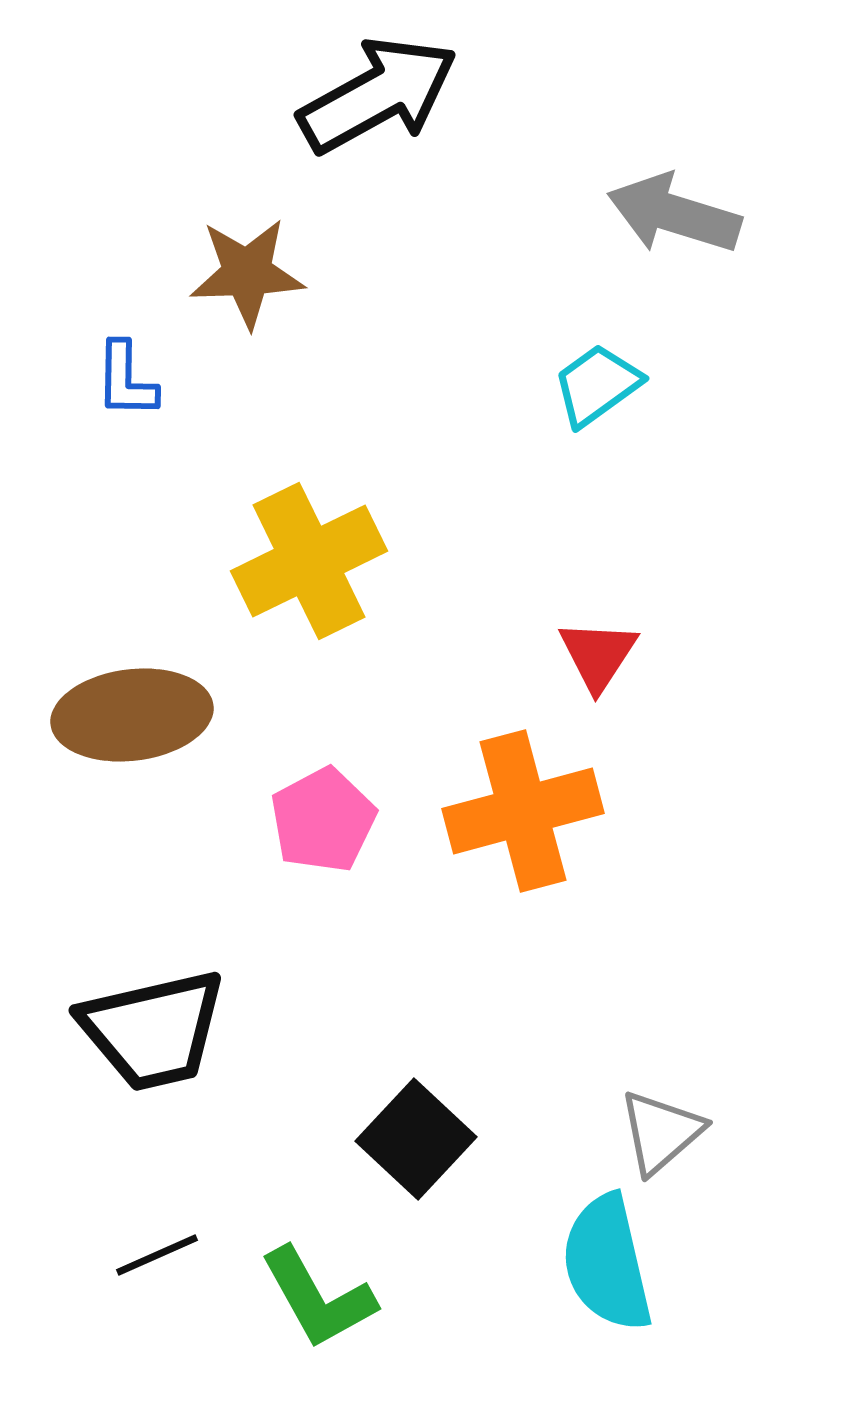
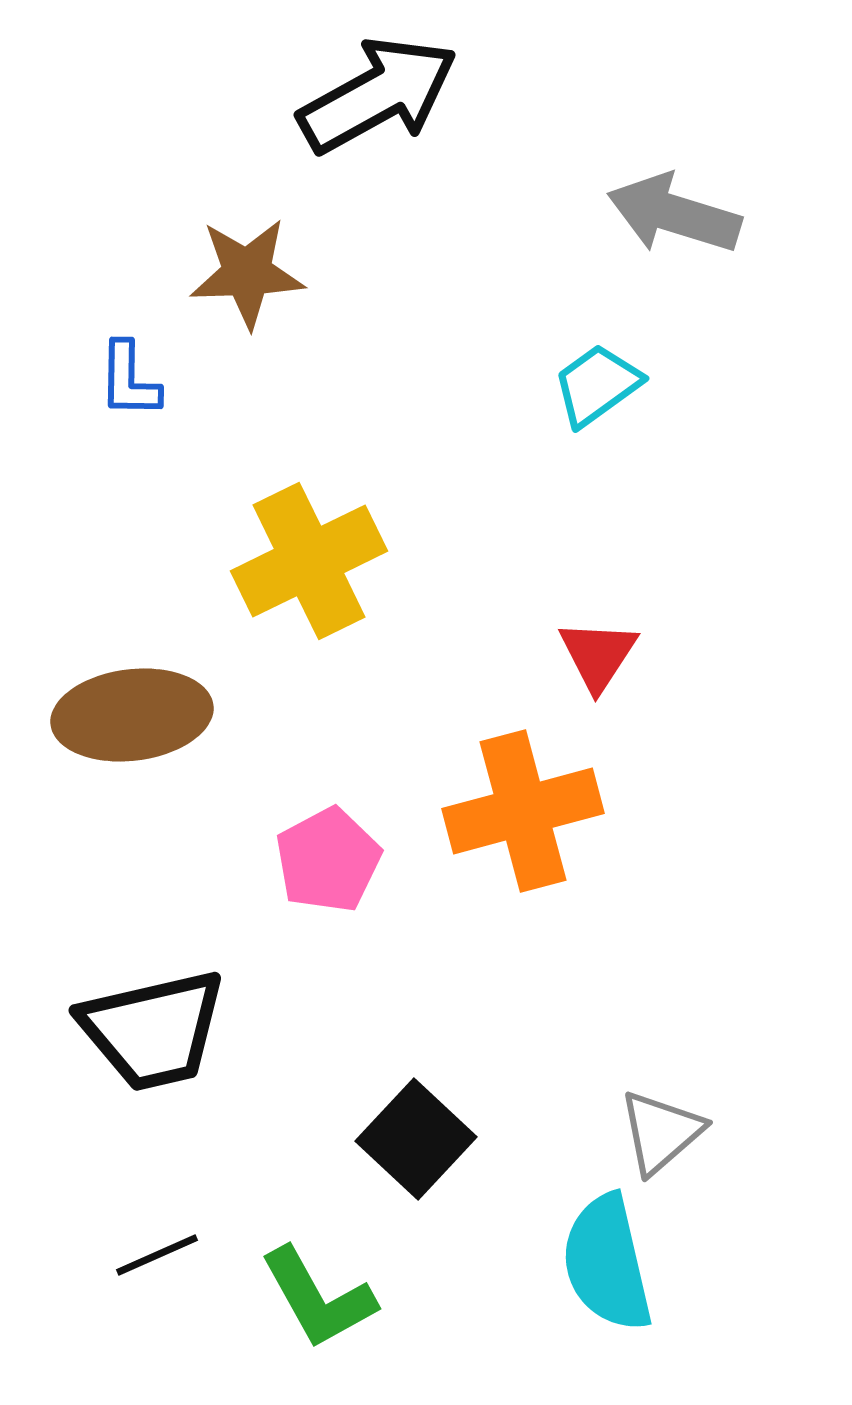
blue L-shape: moved 3 px right
pink pentagon: moved 5 px right, 40 px down
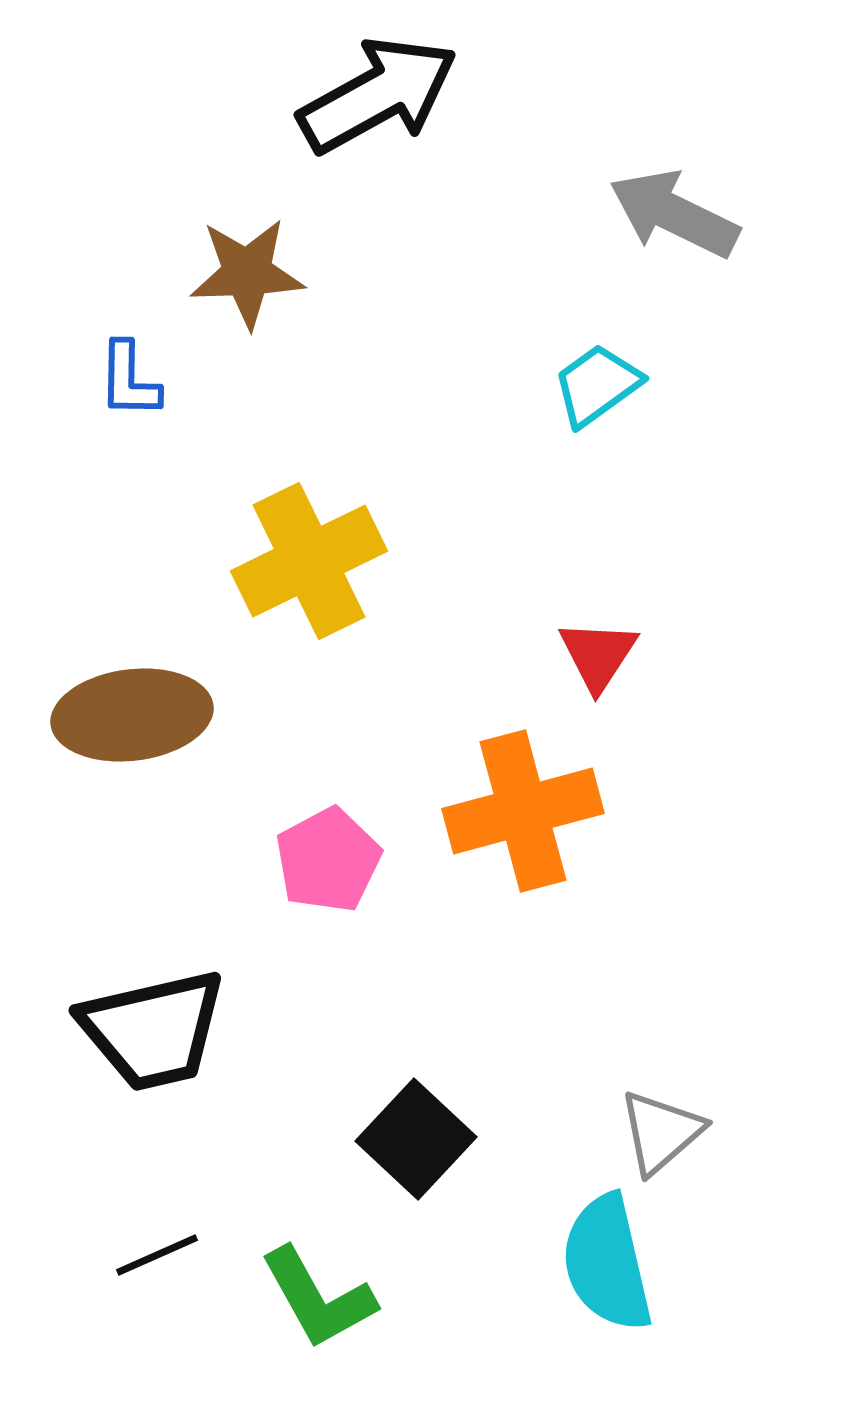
gray arrow: rotated 9 degrees clockwise
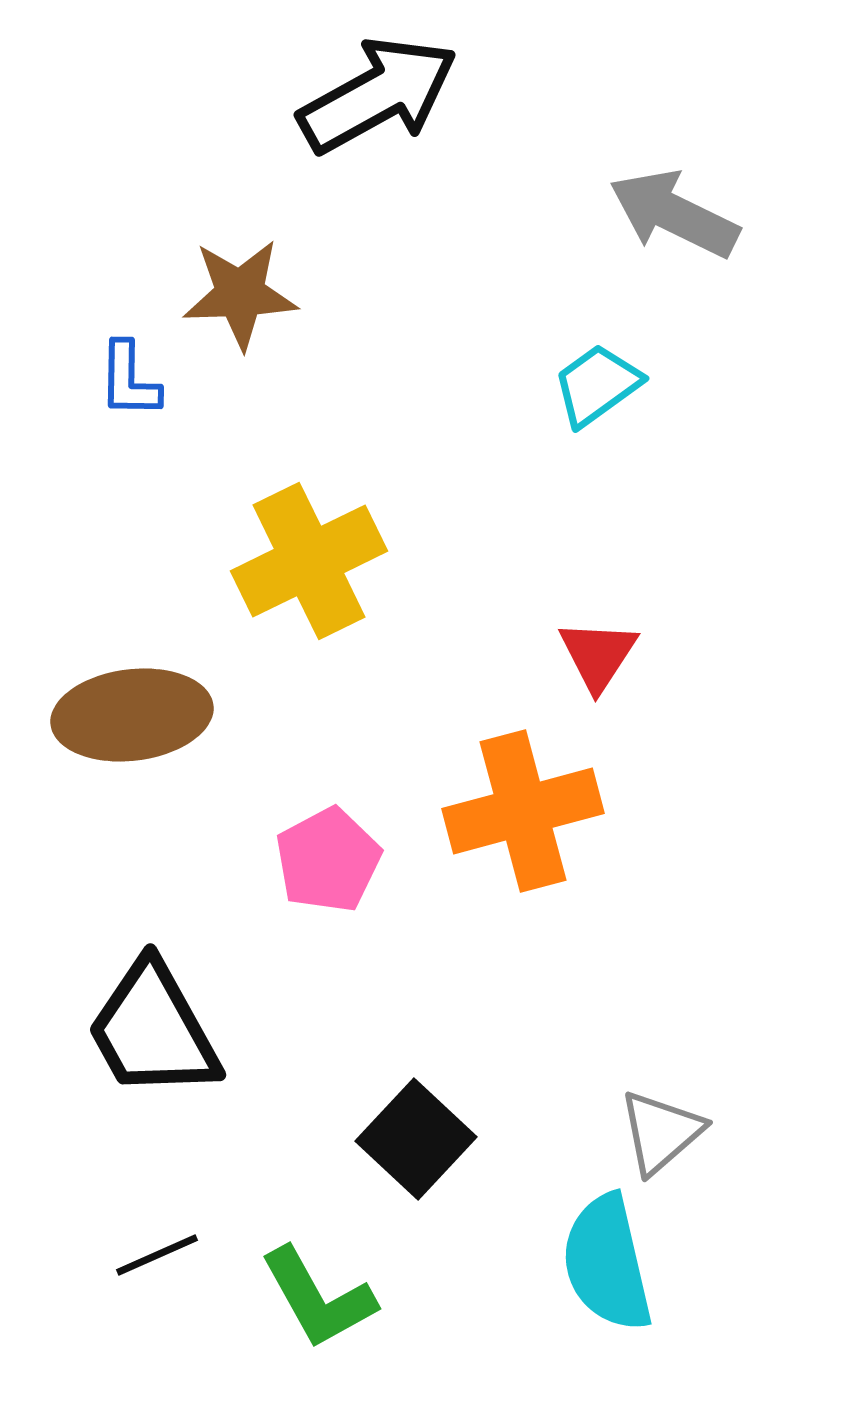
brown star: moved 7 px left, 21 px down
black trapezoid: rotated 74 degrees clockwise
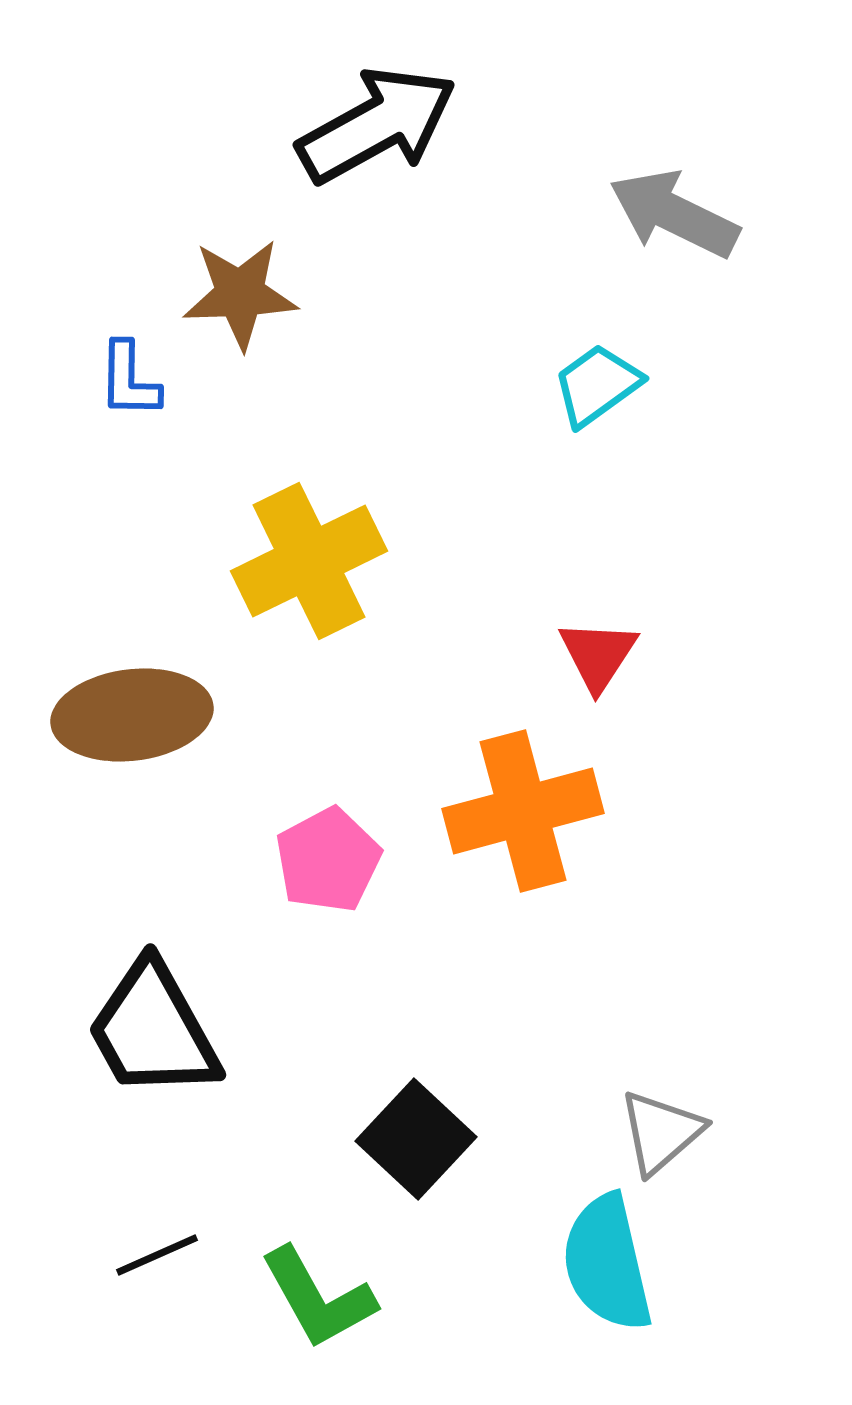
black arrow: moved 1 px left, 30 px down
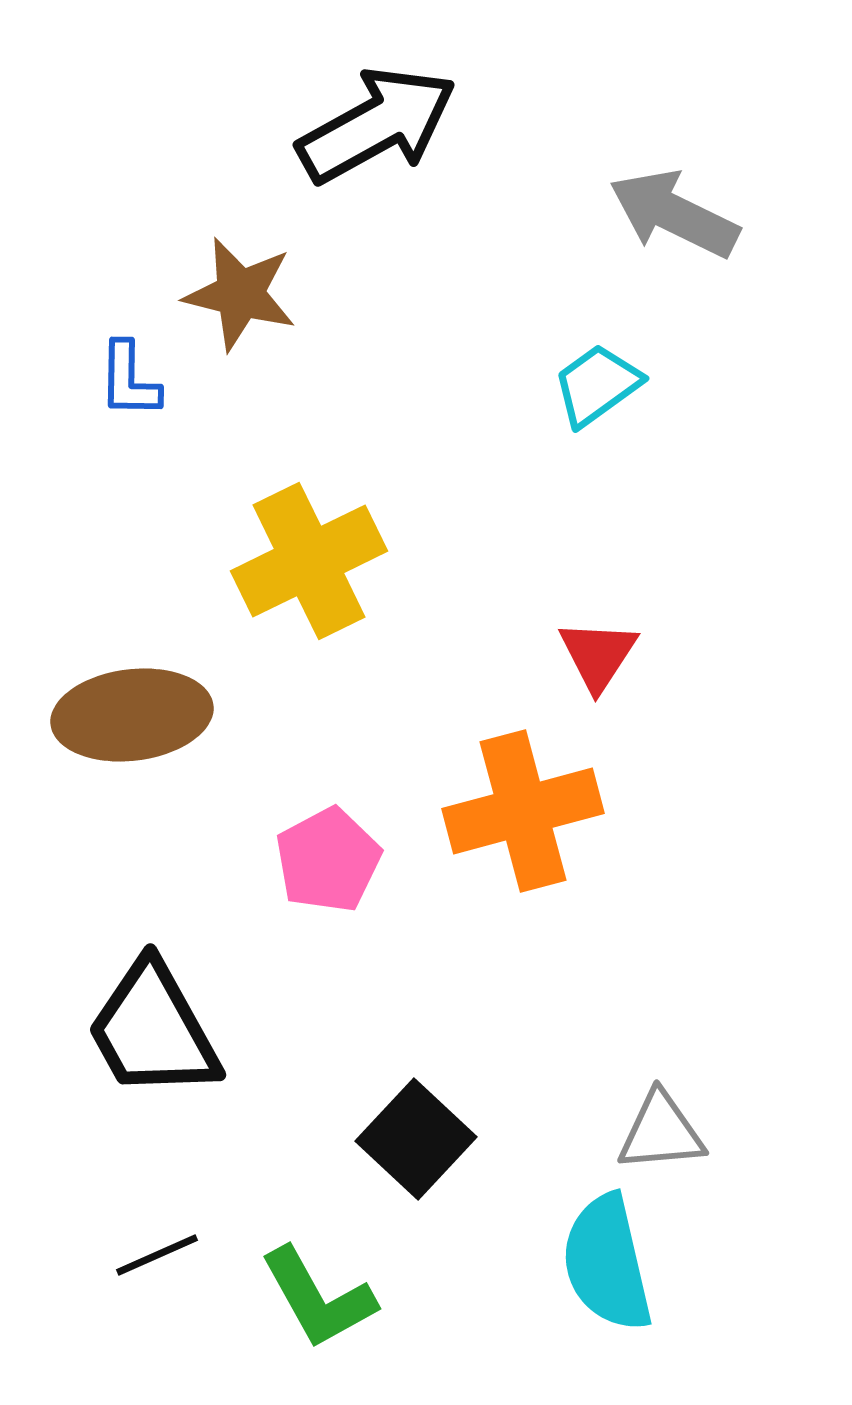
brown star: rotated 16 degrees clockwise
gray triangle: rotated 36 degrees clockwise
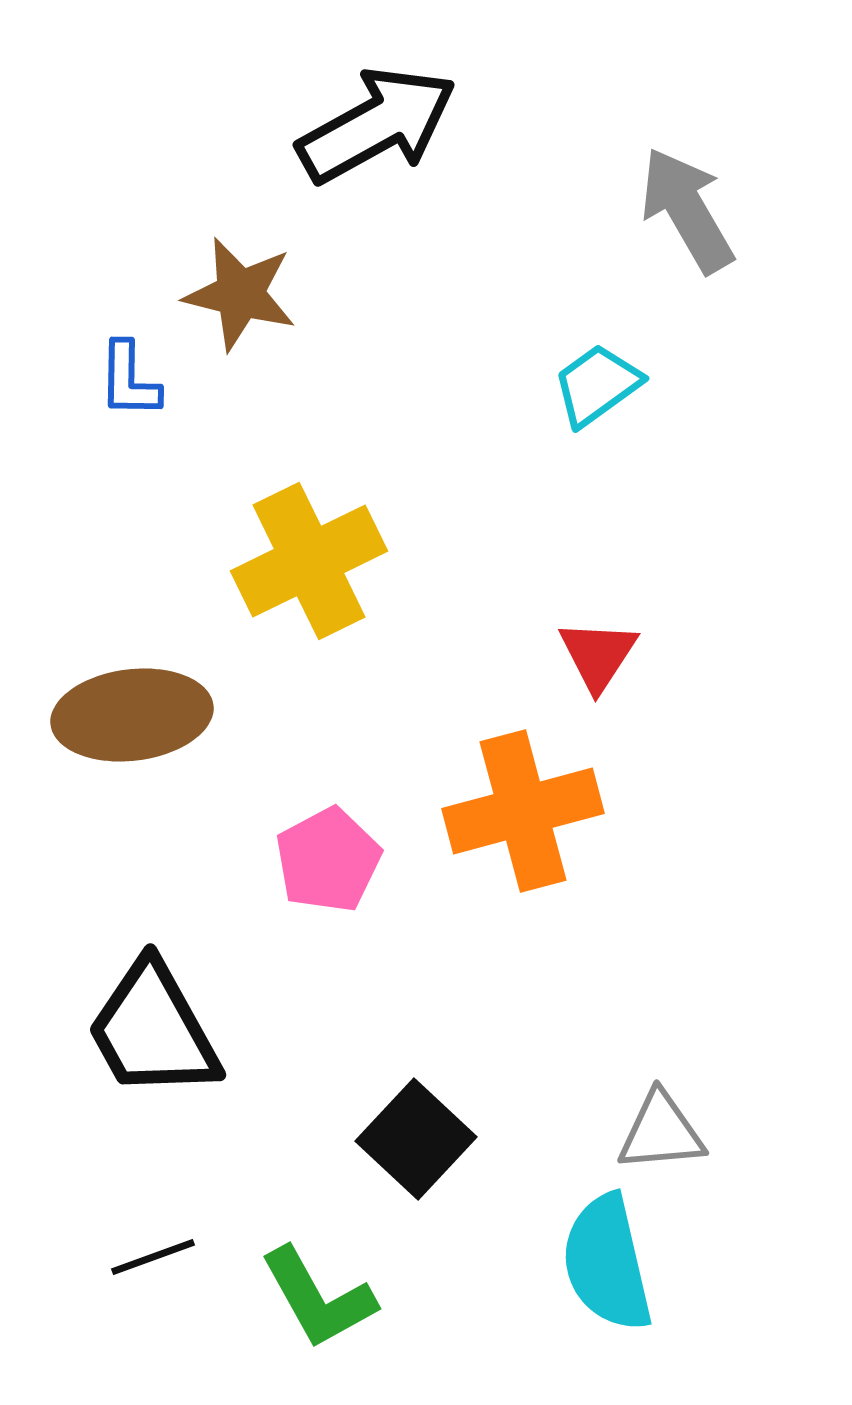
gray arrow: moved 13 px right, 4 px up; rotated 34 degrees clockwise
black line: moved 4 px left, 2 px down; rotated 4 degrees clockwise
